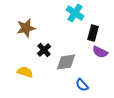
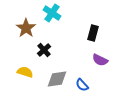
cyan cross: moved 23 px left
brown star: rotated 24 degrees counterclockwise
purple semicircle: moved 8 px down
gray diamond: moved 9 px left, 17 px down
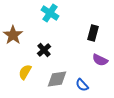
cyan cross: moved 2 px left
brown star: moved 13 px left, 7 px down
yellow semicircle: rotated 77 degrees counterclockwise
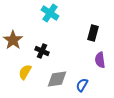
brown star: moved 5 px down
black cross: moved 2 px left, 1 px down; rotated 24 degrees counterclockwise
purple semicircle: rotated 56 degrees clockwise
blue semicircle: rotated 72 degrees clockwise
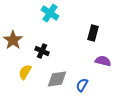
purple semicircle: moved 3 px right, 1 px down; rotated 112 degrees clockwise
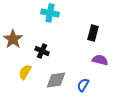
cyan cross: rotated 24 degrees counterclockwise
brown star: moved 1 px up
purple semicircle: moved 3 px left, 1 px up
gray diamond: moved 1 px left, 1 px down
blue semicircle: moved 1 px right
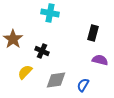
yellow semicircle: rotated 14 degrees clockwise
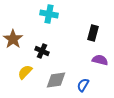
cyan cross: moved 1 px left, 1 px down
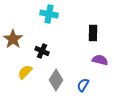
black rectangle: rotated 14 degrees counterclockwise
gray diamond: rotated 50 degrees counterclockwise
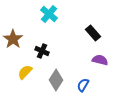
cyan cross: rotated 30 degrees clockwise
black rectangle: rotated 42 degrees counterclockwise
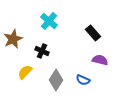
cyan cross: moved 7 px down
brown star: rotated 12 degrees clockwise
blue semicircle: moved 5 px up; rotated 96 degrees counterclockwise
